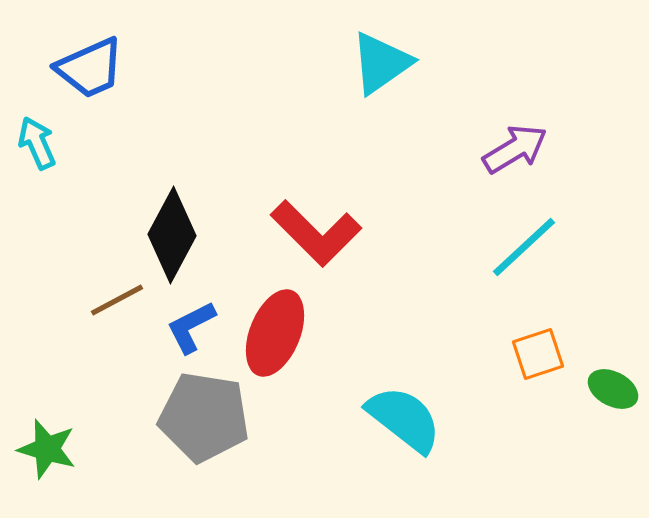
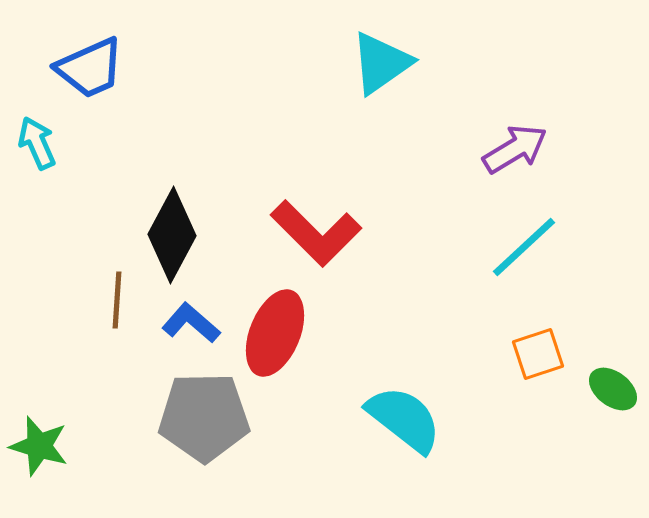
brown line: rotated 58 degrees counterclockwise
blue L-shape: moved 4 px up; rotated 68 degrees clockwise
green ellipse: rotated 9 degrees clockwise
gray pentagon: rotated 10 degrees counterclockwise
green star: moved 8 px left, 3 px up
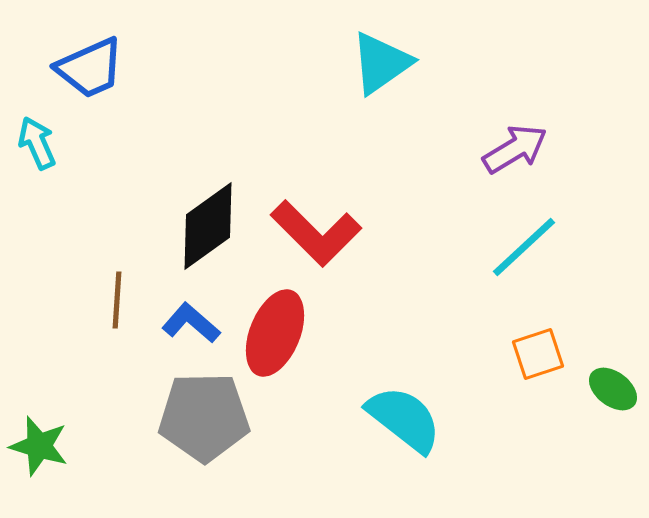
black diamond: moved 36 px right, 9 px up; rotated 26 degrees clockwise
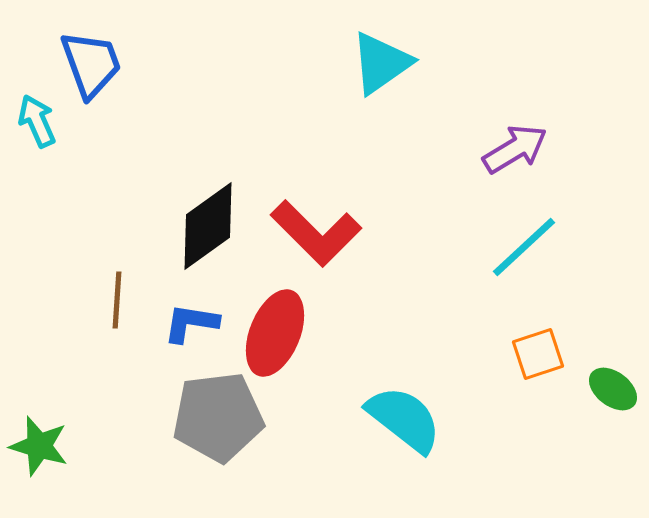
blue trapezoid: moved 1 px right, 4 px up; rotated 86 degrees counterclockwise
cyan arrow: moved 22 px up
blue L-shape: rotated 32 degrees counterclockwise
gray pentagon: moved 14 px right; rotated 6 degrees counterclockwise
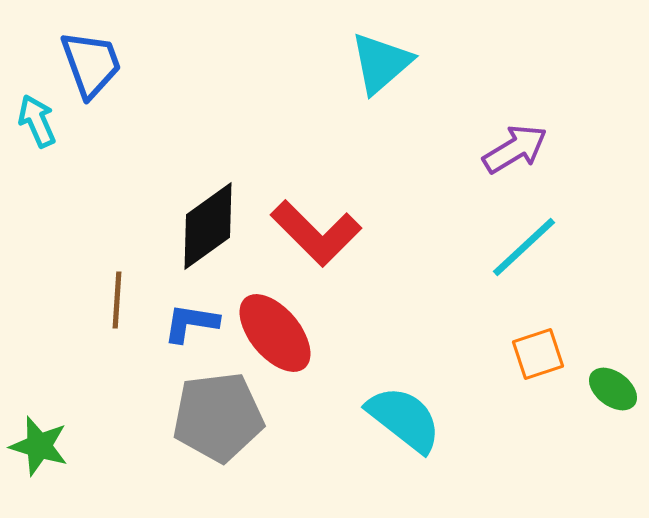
cyan triangle: rotated 6 degrees counterclockwise
red ellipse: rotated 62 degrees counterclockwise
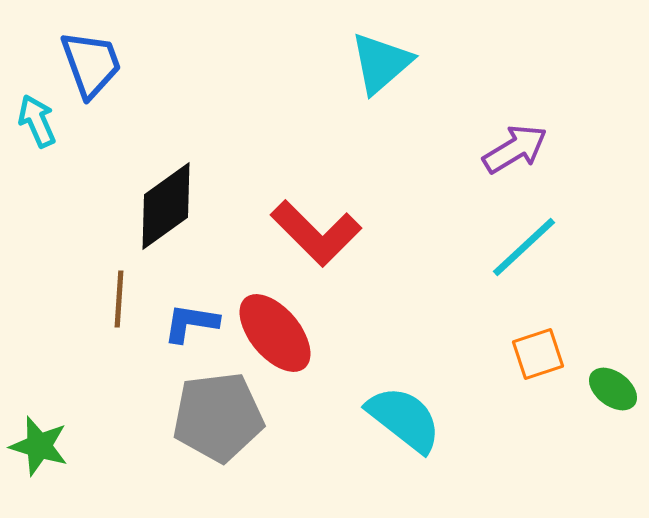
black diamond: moved 42 px left, 20 px up
brown line: moved 2 px right, 1 px up
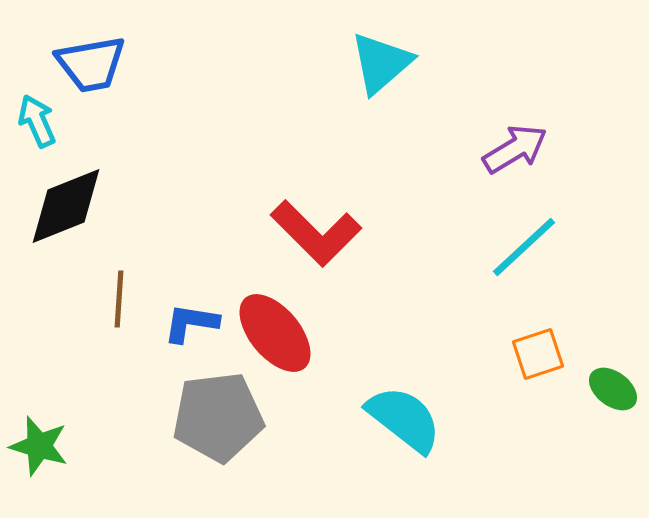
blue trapezoid: rotated 100 degrees clockwise
black diamond: moved 100 px left; rotated 14 degrees clockwise
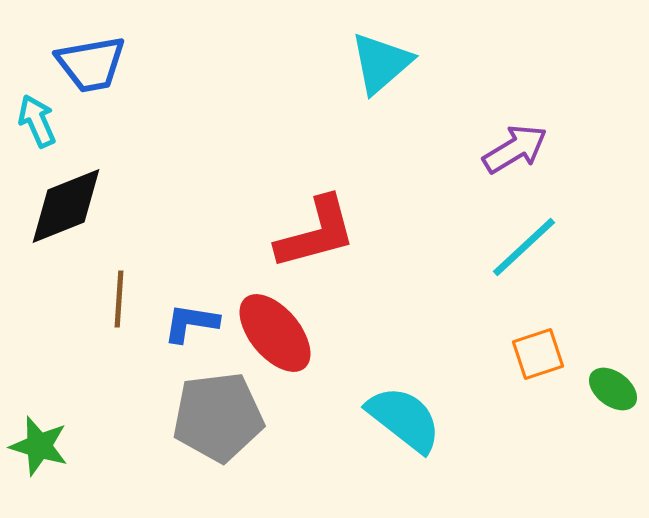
red L-shape: rotated 60 degrees counterclockwise
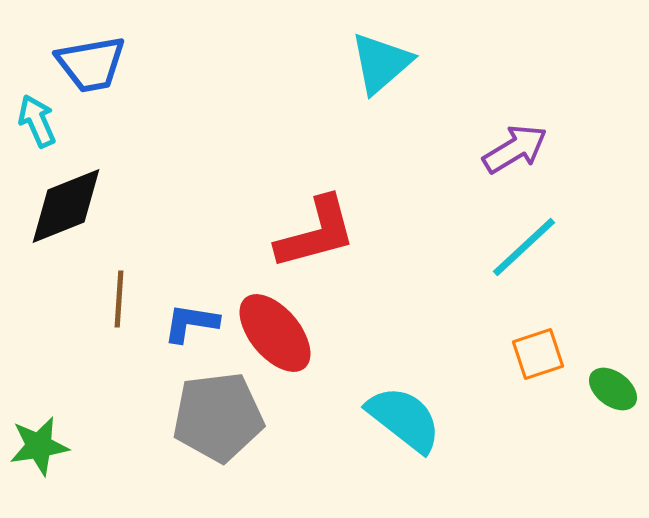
green star: rotated 26 degrees counterclockwise
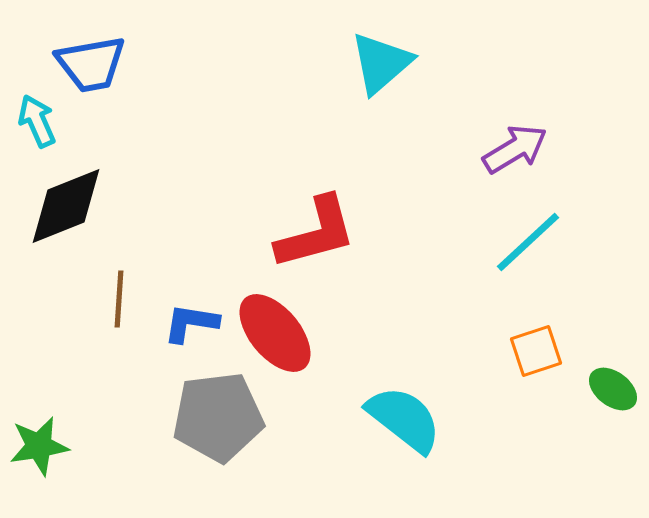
cyan line: moved 4 px right, 5 px up
orange square: moved 2 px left, 3 px up
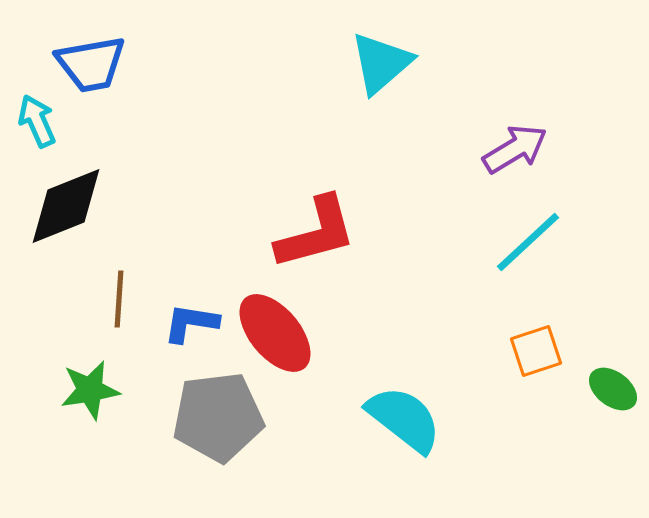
green star: moved 51 px right, 56 px up
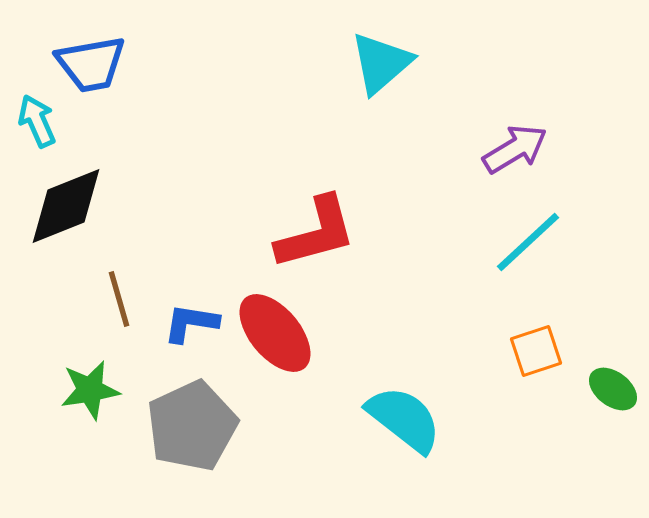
brown line: rotated 20 degrees counterclockwise
gray pentagon: moved 26 px left, 9 px down; rotated 18 degrees counterclockwise
